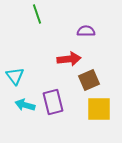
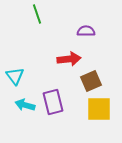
brown square: moved 2 px right, 1 px down
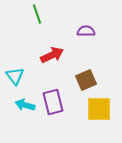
red arrow: moved 17 px left, 4 px up; rotated 20 degrees counterclockwise
brown square: moved 5 px left, 1 px up
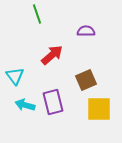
red arrow: rotated 15 degrees counterclockwise
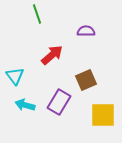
purple rectangle: moved 6 px right; rotated 45 degrees clockwise
yellow square: moved 4 px right, 6 px down
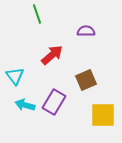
purple rectangle: moved 5 px left
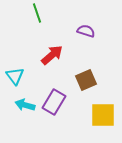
green line: moved 1 px up
purple semicircle: rotated 18 degrees clockwise
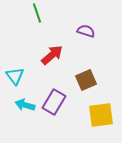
yellow square: moved 2 px left; rotated 8 degrees counterclockwise
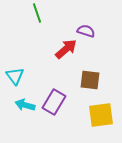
red arrow: moved 14 px right, 6 px up
brown square: moved 4 px right; rotated 30 degrees clockwise
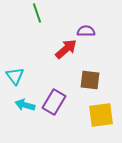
purple semicircle: rotated 18 degrees counterclockwise
